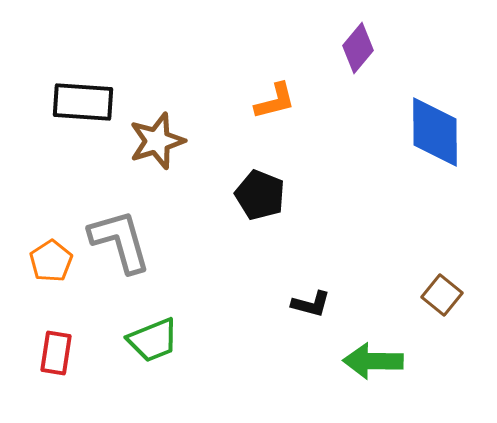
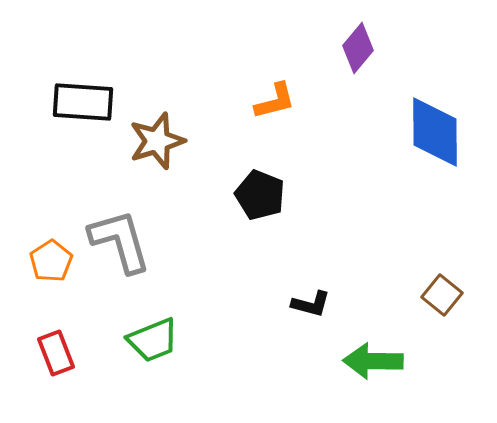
red rectangle: rotated 30 degrees counterclockwise
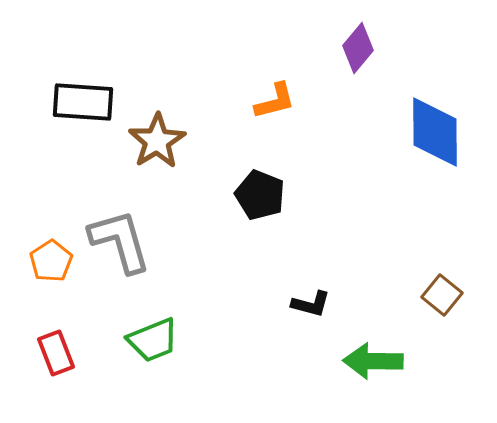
brown star: rotated 14 degrees counterclockwise
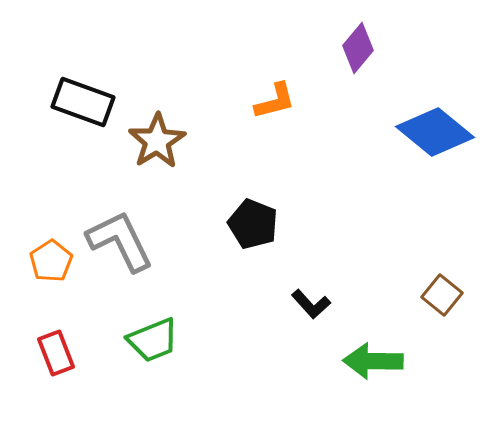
black rectangle: rotated 16 degrees clockwise
blue diamond: rotated 50 degrees counterclockwise
black pentagon: moved 7 px left, 29 px down
gray L-shape: rotated 10 degrees counterclockwise
black L-shape: rotated 33 degrees clockwise
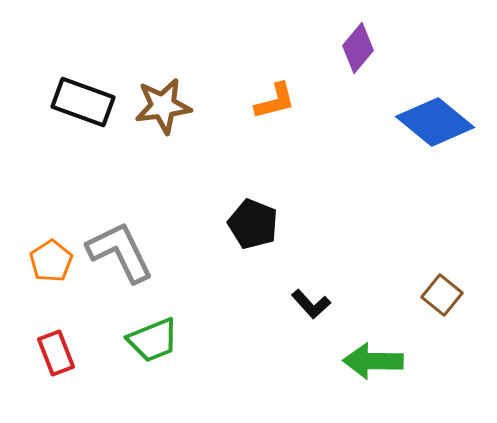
blue diamond: moved 10 px up
brown star: moved 6 px right, 35 px up; rotated 24 degrees clockwise
gray L-shape: moved 11 px down
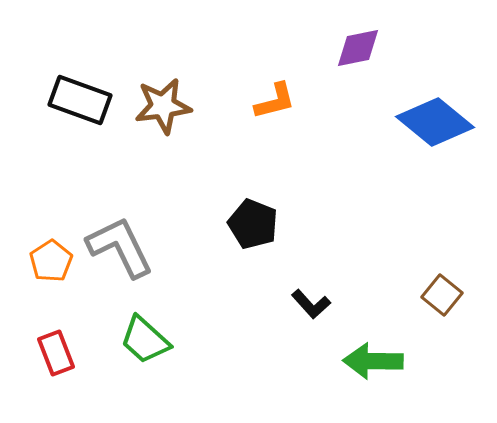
purple diamond: rotated 39 degrees clockwise
black rectangle: moved 3 px left, 2 px up
gray L-shape: moved 5 px up
green trapezoid: moved 8 px left; rotated 64 degrees clockwise
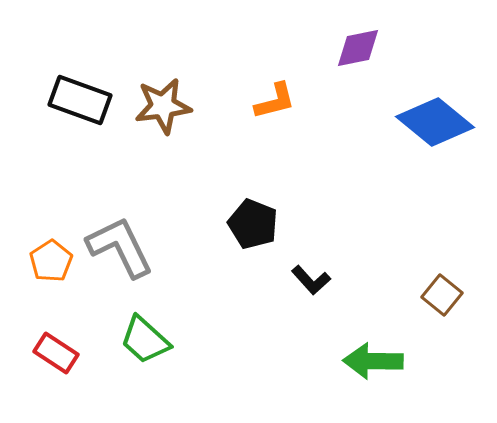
black L-shape: moved 24 px up
red rectangle: rotated 36 degrees counterclockwise
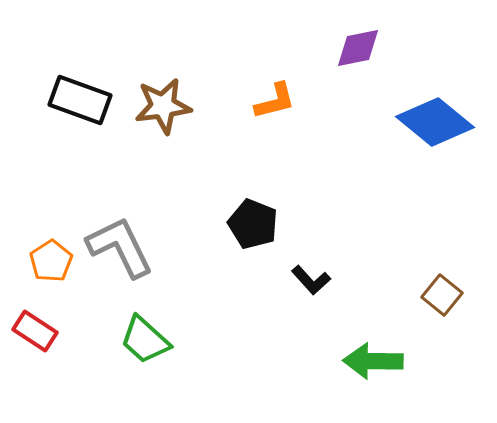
red rectangle: moved 21 px left, 22 px up
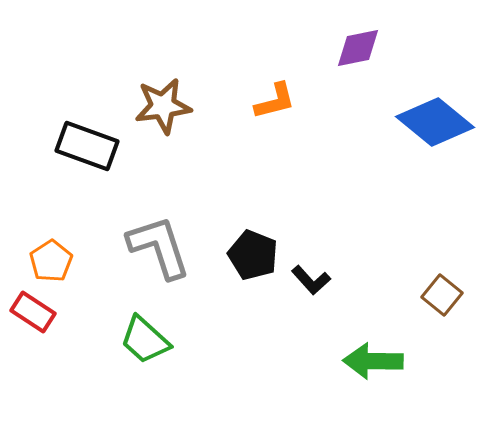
black rectangle: moved 7 px right, 46 px down
black pentagon: moved 31 px down
gray L-shape: moved 39 px right; rotated 8 degrees clockwise
red rectangle: moved 2 px left, 19 px up
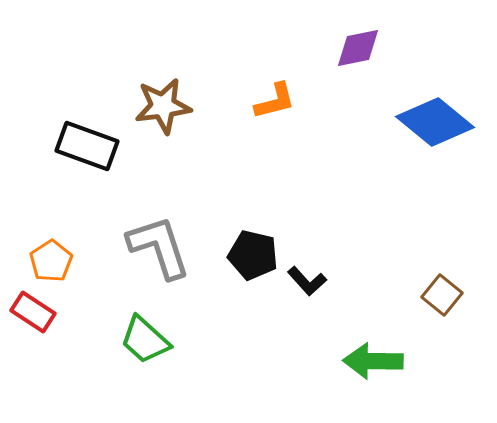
black pentagon: rotated 9 degrees counterclockwise
black L-shape: moved 4 px left, 1 px down
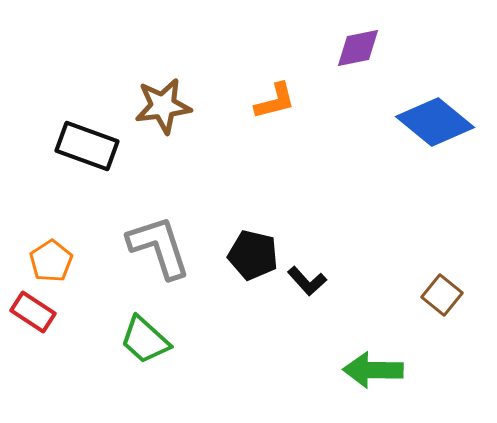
green arrow: moved 9 px down
